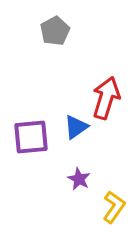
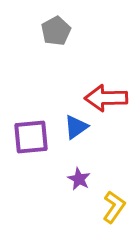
gray pentagon: moved 1 px right
red arrow: rotated 108 degrees counterclockwise
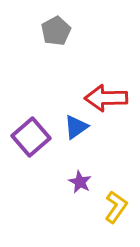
purple square: rotated 36 degrees counterclockwise
purple star: moved 1 px right, 3 px down
yellow L-shape: moved 2 px right
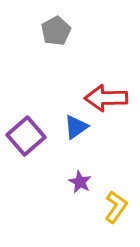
purple square: moved 5 px left, 1 px up
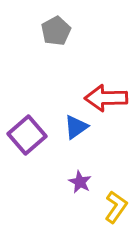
purple square: moved 1 px right, 1 px up
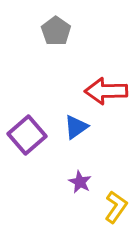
gray pentagon: rotated 8 degrees counterclockwise
red arrow: moved 7 px up
